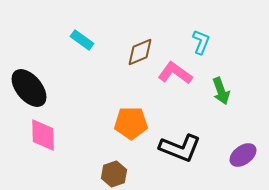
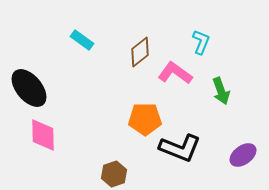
brown diamond: rotated 16 degrees counterclockwise
orange pentagon: moved 14 px right, 4 px up
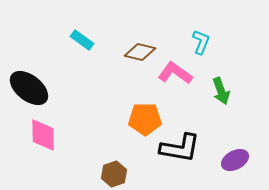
brown diamond: rotated 52 degrees clockwise
black ellipse: rotated 12 degrees counterclockwise
black L-shape: rotated 12 degrees counterclockwise
purple ellipse: moved 8 px left, 5 px down; rotated 8 degrees clockwise
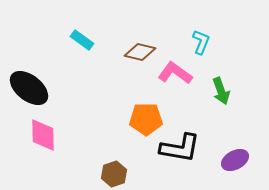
orange pentagon: moved 1 px right
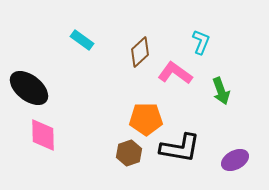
brown diamond: rotated 56 degrees counterclockwise
brown hexagon: moved 15 px right, 21 px up
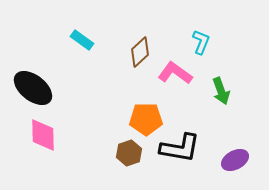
black ellipse: moved 4 px right
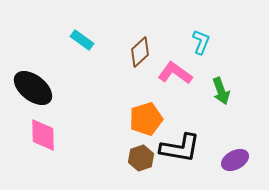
orange pentagon: rotated 16 degrees counterclockwise
brown hexagon: moved 12 px right, 5 px down
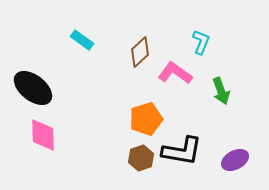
black L-shape: moved 2 px right, 3 px down
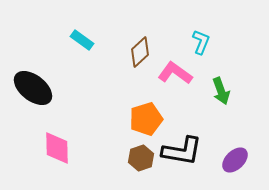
pink diamond: moved 14 px right, 13 px down
purple ellipse: rotated 16 degrees counterclockwise
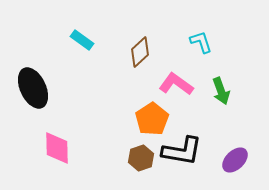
cyan L-shape: rotated 40 degrees counterclockwise
pink L-shape: moved 1 px right, 11 px down
black ellipse: rotated 27 degrees clockwise
orange pentagon: moved 6 px right; rotated 16 degrees counterclockwise
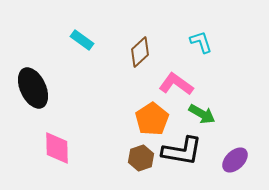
green arrow: moved 19 px left, 23 px down; rotated 40 degrees counterclockwise
